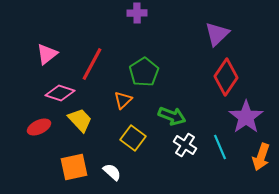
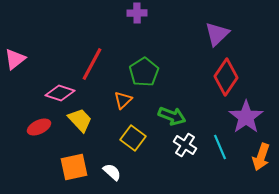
pink triangle: moved 32 px left, 5 px down
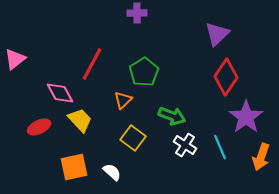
pink diamond: rotated 44 degrees clockwise
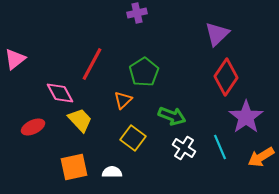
purple cross: rotated 12 degrees counterclockwise
red ellipse: moved 6 px left
white cross: moved 1 px left, 3 px down
orange arrow: rotated 40 degrees clockwise
white semicircle: rotated 42 degrees counterclockwise
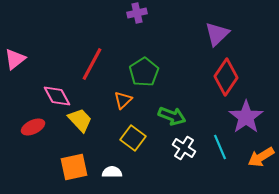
pink diamond: moved 3 px left, 3 px down
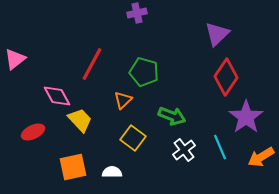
green pentagon: rotated 24 degrees counterclockwise
red ellipse: moved 5 px down
white cross: moved 2 px down; rotated 20 degrees clockwise
orange square: moved 1 px left
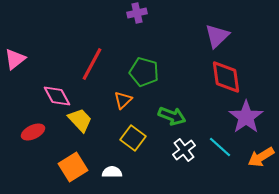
purple triangle: moved 2 px down
red diamond: rotated 42 degrees counterclockwise
cyan line: rotated 25 degrees counterclockwise
orange square: rotated 20 degrees counterclockwise
